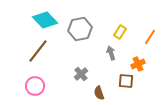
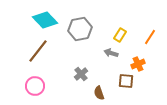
yellow rectangle: moved 3 px down
gray arrow: rotated 56 degrees counterclockwise
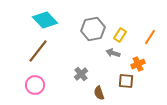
gray hexagon: moved 13 px right
gray arrow: moved 2 px right
pink circle: moved 1 px up
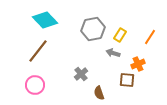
brown square: moved 1 px right, 1 px up
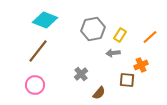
cyan diamond: rotated 25 degrees counterclockwise
orange line: rotated 14 degrees clockwise
gray arrow: rotated 24 degrees counterclockwise
orange cross: moved 3 px right, 1 px down
brown semicircle: rotated 120 degrees counterclockwise
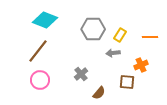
gray hexagon: rotated 10 degrees clockwise
orange line: rotated 42 degrees clockwise
brown square: moved 2 px down
pink circle: moved 5 px right, 5 px up
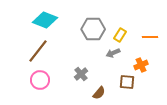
gray arrow: rotated 16 degrees counterclockwise
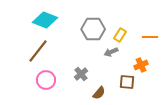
gray arrow: moved 2 px left, 1 px up
pink circle: moved 6 px right
